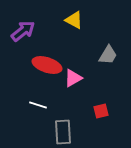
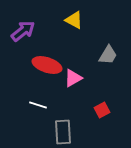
red square: moved 1 px right, 1 px up; rotated 14 degrees counterclockwise
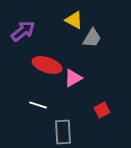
gray trapezoid: moved 16 px left, 17 px up
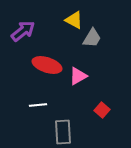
pink triangle: moved 5 px right, 2 px up
white line: rotated 24 degrees counterclockwise
red square: rotated 21 degrees counterclockwise
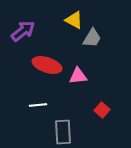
pink triangle: rotated 24 degrees clockwise
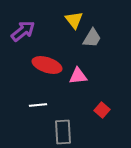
yellow triangle: rotated 24 degrees clockwise
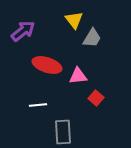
red square: moved 6 px left, 12 px up
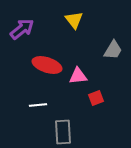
purple arrow: moved 1 px left, 2 px up
gray trapezoid: moved 21 px right, 12 px down
red square: rotated 28 degrees clockwise
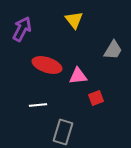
purple arrow: rotated 25 degrees counterclockwise
gray rectangle: rotated 20 degrees clockwise
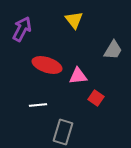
red square: rotated 35 degrees counterclockwise
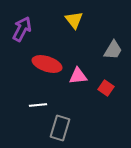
red ellipse: moved 1 px up
red square: moved 10 px right, 10 px up
gray rectangle: moved 3 px left, 4 px up
